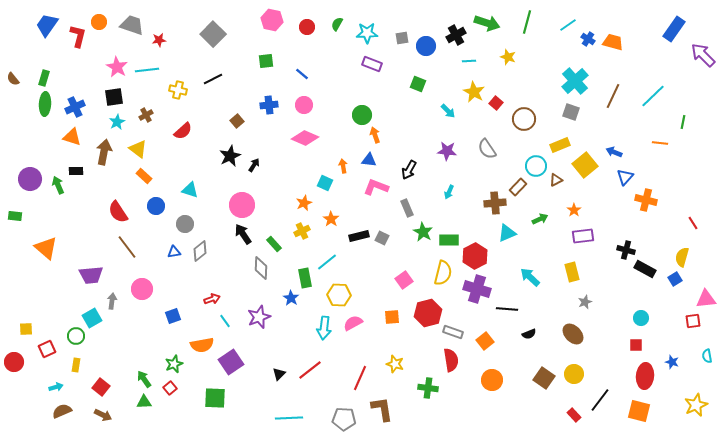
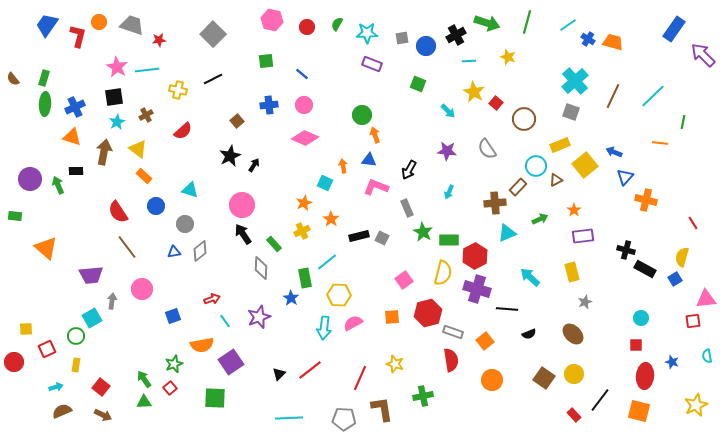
green cross at (428, 388): moved 5 px left, 8 px down; rotated 18 degrees counterclockwise
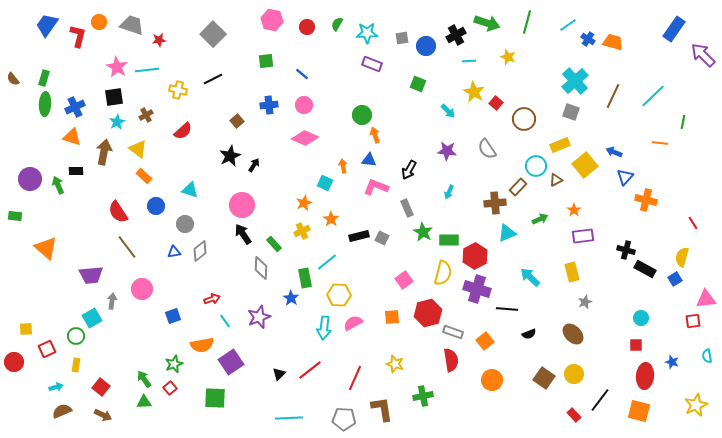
red line at (360, 378): moved 5 px left
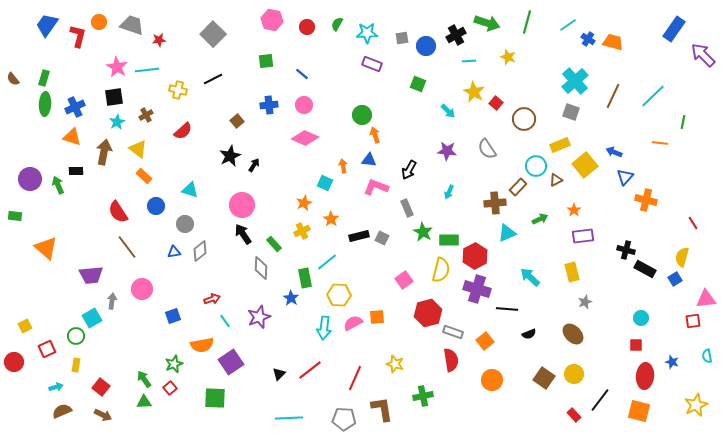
yellow semicircle at (443, 273): moved 2 px left, 3 px up
orange square at (392, 317): moved 15 px left
yellow square at (26, 329): moved 1 px left, 3 px up; rotated 24 degrees counterclockwise
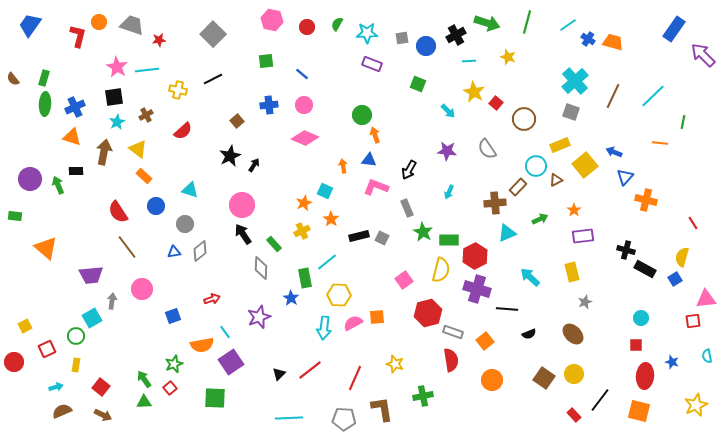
blue trapezoid at (47, 25): moved 17 px left
cyan square at (325, 183): moved 8 px down
cyan line at (225, 321): moved 11 px down
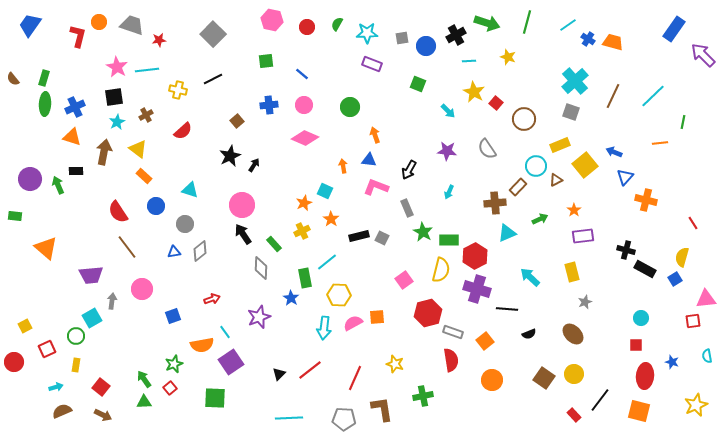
green circle at (362, 115): moved 12 px left, 8 px up
orange line at (660, 143): rotated 14 degrees counterclockwise
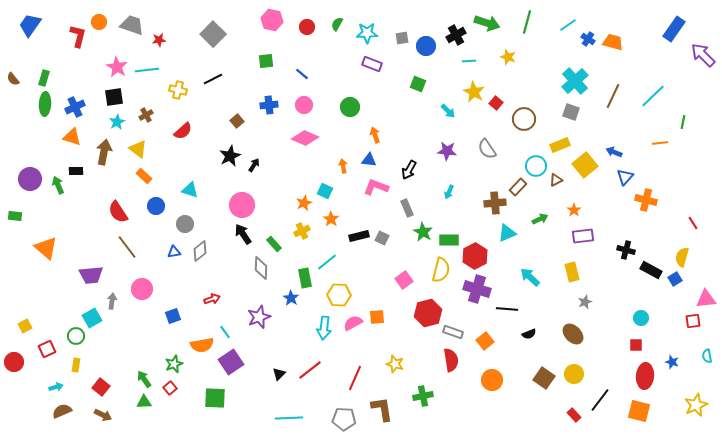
black rectangle at (645, 269): moved 6 px right, 1 px down
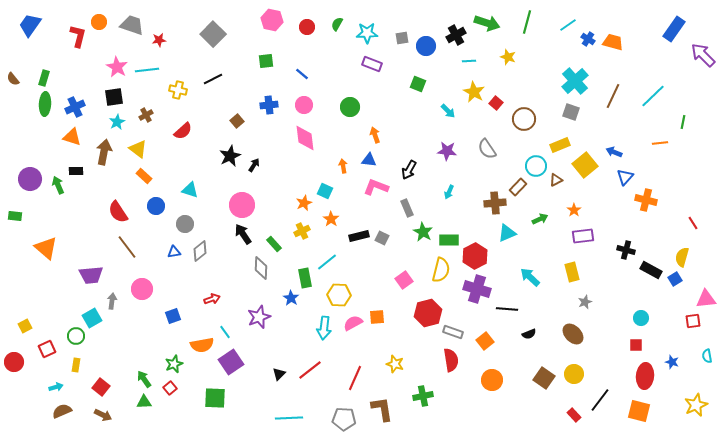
pink diamond at (305, 138): rotated 60 degrees clockwise
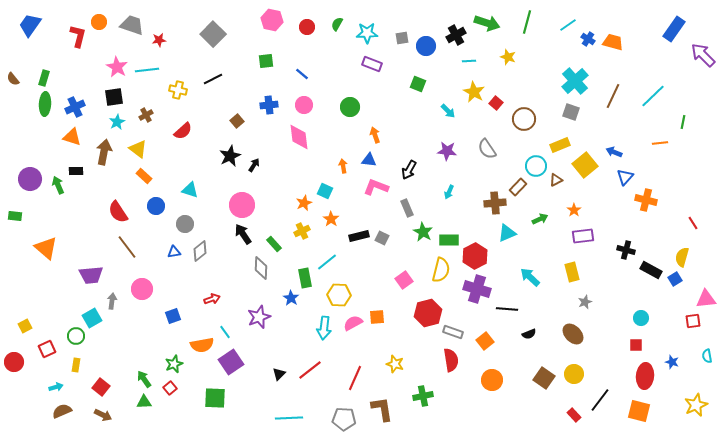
pink diamond at (305, 138): moved 6 px left, 1 px up
